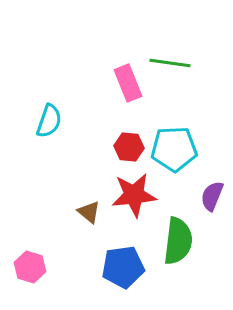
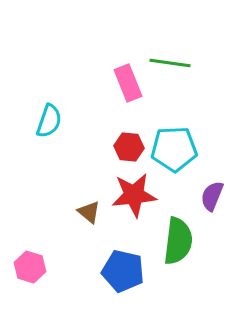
blue pentagon: moved 4 px down; rotated 21 degrees clockwise
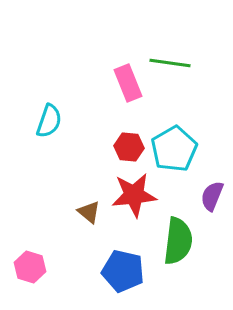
cyan pentagon: rotated 27 degrees counterclockwise
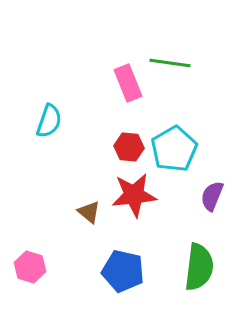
green semicircle: moved 21 px right, 26 px down
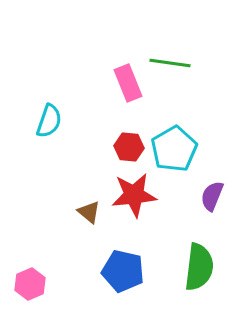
pink hexagon: moved 17 px down; rotated 20 degrees clockwise
